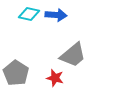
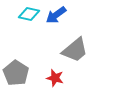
blue arrow: rotated 140 degrees clockwise
gray trapezoid: moved 2 px right, 5 px up
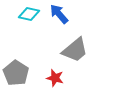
blue arrow: moved 3 px right, 1 px up; rotated 85 degrees clockwise
